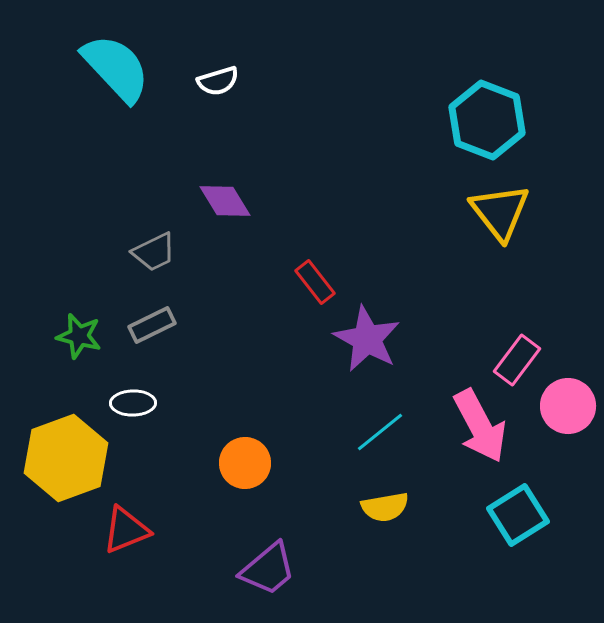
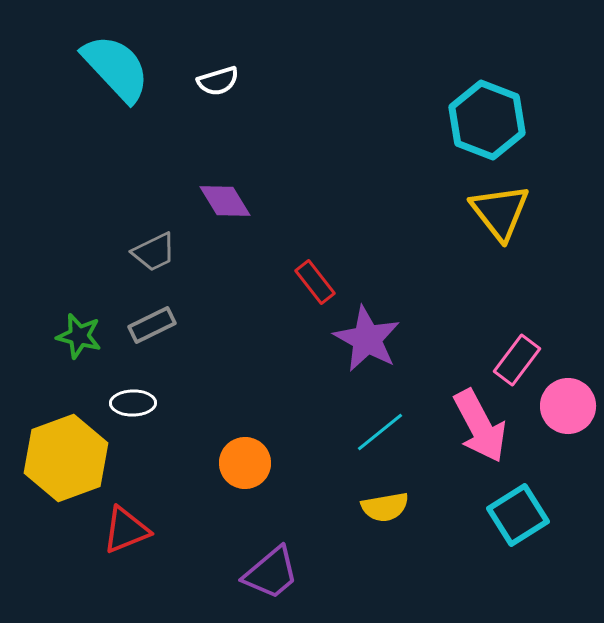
purple trapezoid: moved 3 px right, 4 px down
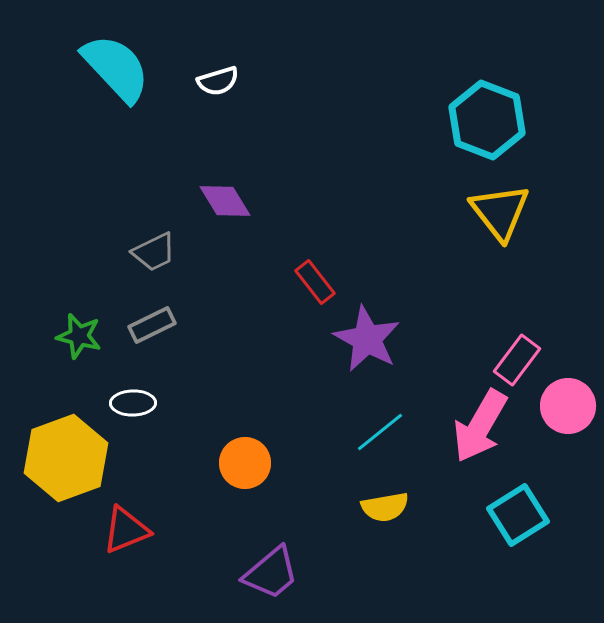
pink arrow: rotated 58 degrees clockwise
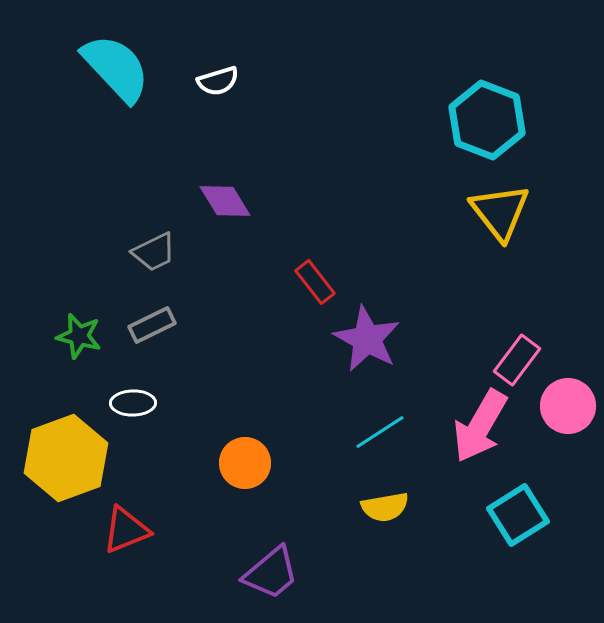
cyan line: rotated 6 degrees clockwise
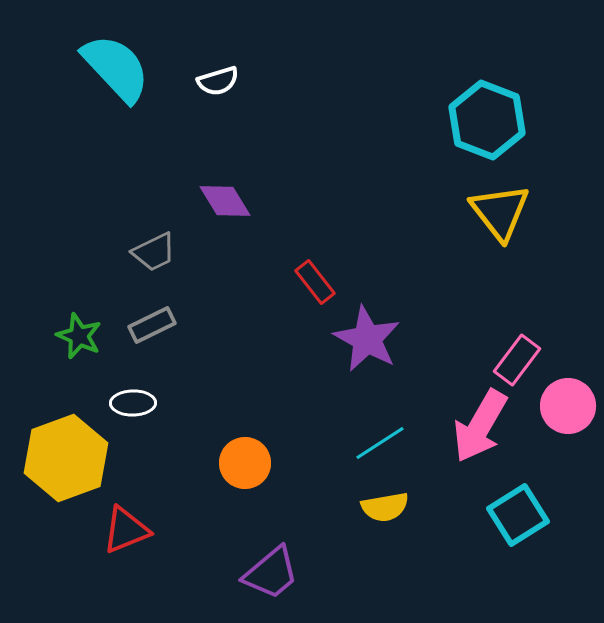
green star: rotated 9 degrees clockwise
cyan line: moved 11 px down
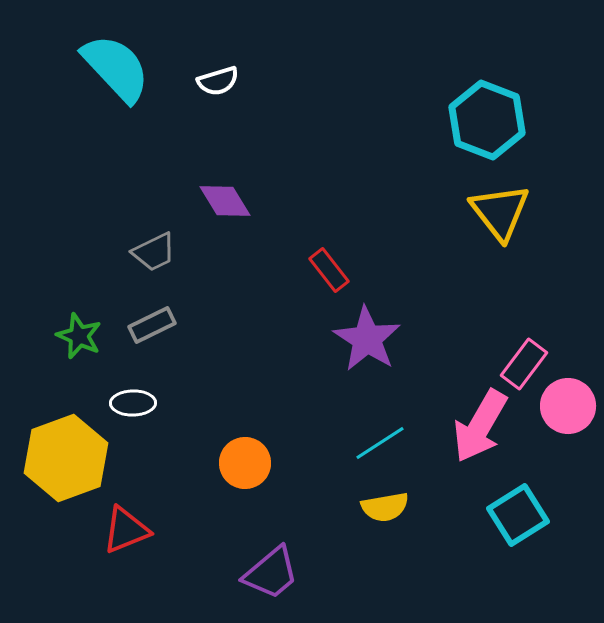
red rectangle: moved 14 px right, 12 px up
purple star: rotated 4 degrees clockwise
pink rectangle: moved 7 px right, 4 px down
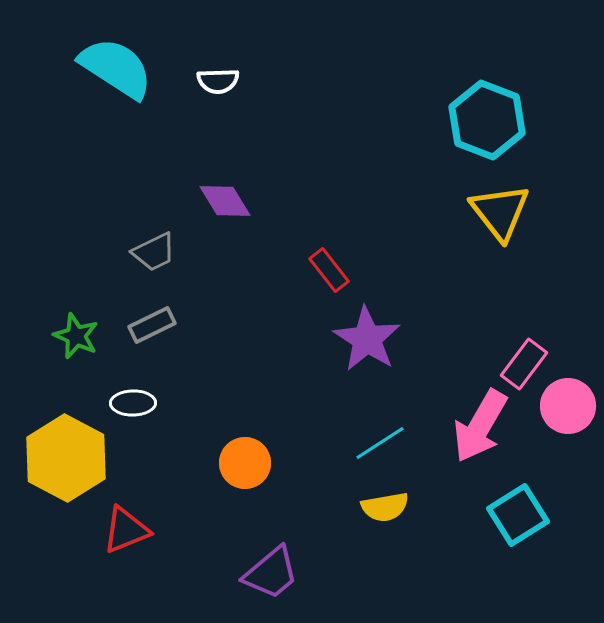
cyan semicircle: rotated 14 degrees counterclockwise
white semicircle: rotated 15 degrees clockwise
green star: moved 3 px left
yellow hexagon: rotated 12 degrees counterclockwise
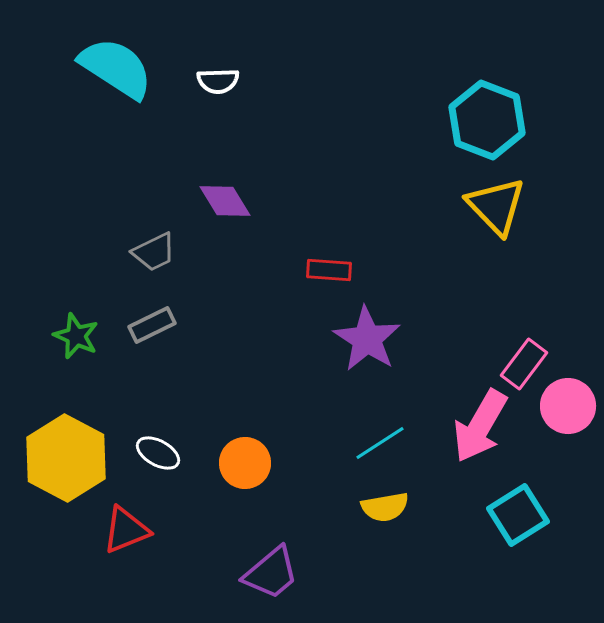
yellow triangle: moved 4 px left, 6 px up; rotated 6 degrees counterclockwise
red rectangle: rotated 48 degrees counterclockwise
white ellipse: moved 25 px right, 50 px down; rotated 30 degrees clockwise
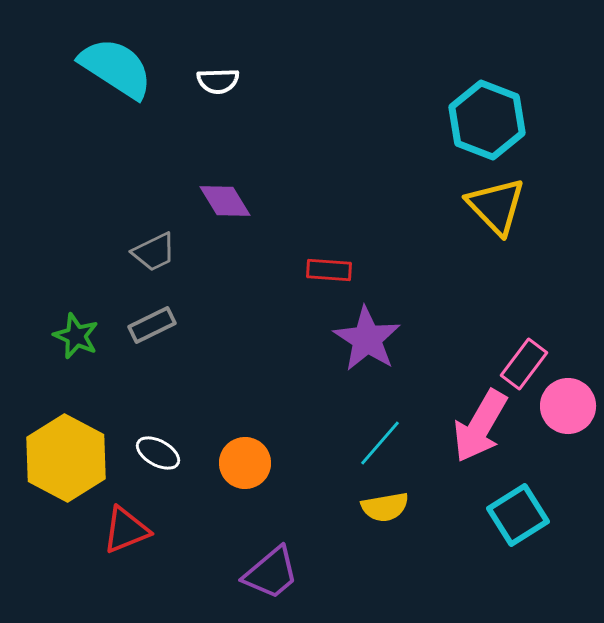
cyan line: rotated 16 degrees counterclockwise
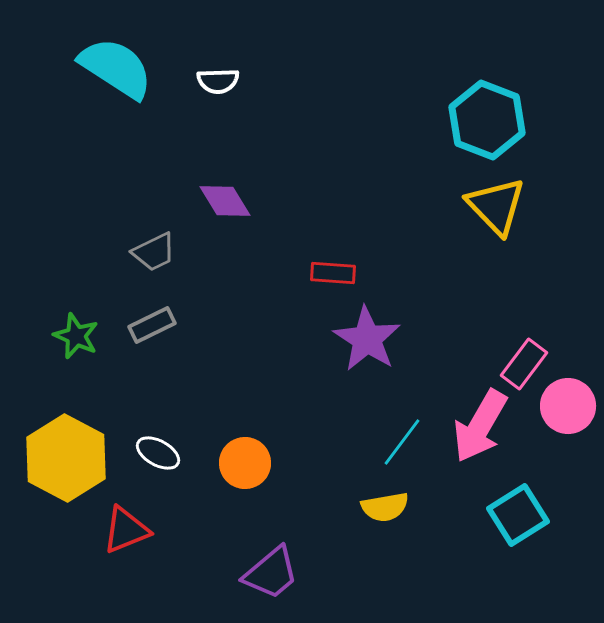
red rectangle: moved 4 px right, 3 px down
cyan line: moved 22 px right, 1 px up; rotated 4 degrees counterclockwise
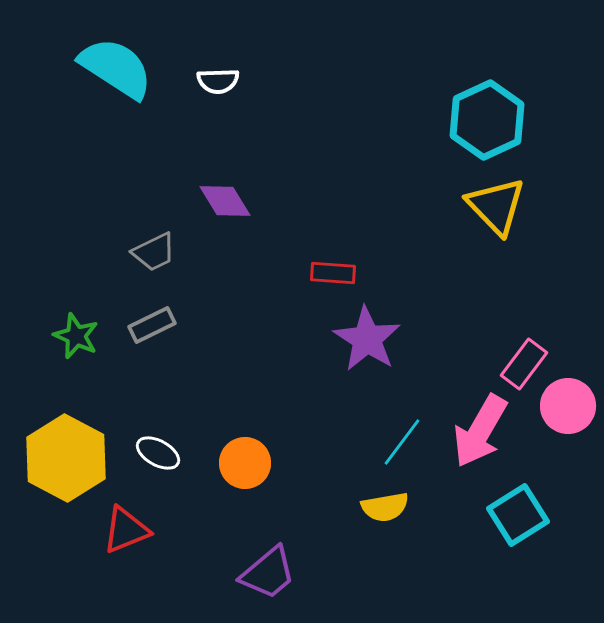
cyan hexagon: rotated 14 degrees clockwise
pink arrow: moved 5 px down
purple trapezoid: moved 3 px left
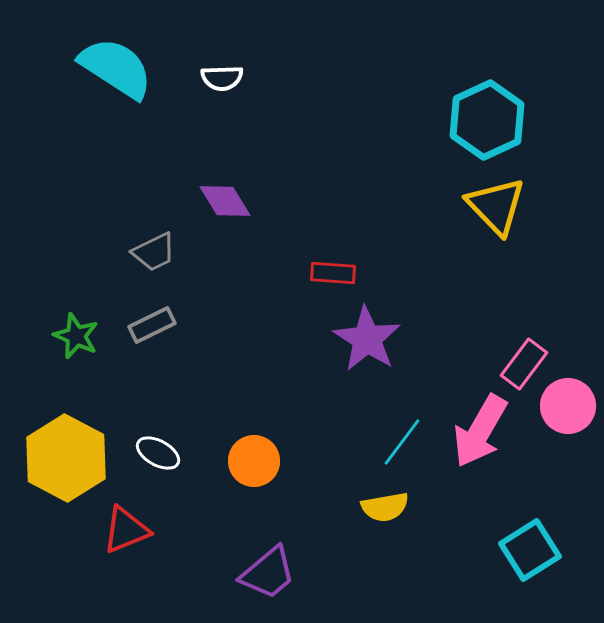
white semicircle: moved 4 px right, 3 px up
orange circle: moved 9 px right, 2 px up
cyan square: moved 12 px right, 35 px down
